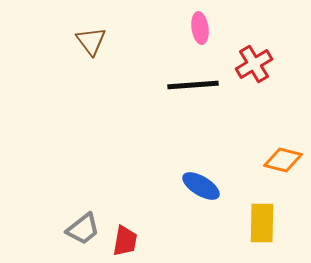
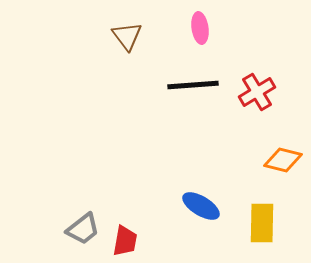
brown triangle: moved 36 px right, 5 px up
red cross: moved 3 px right, 28 px down
blue ellipse: moved 20 px down
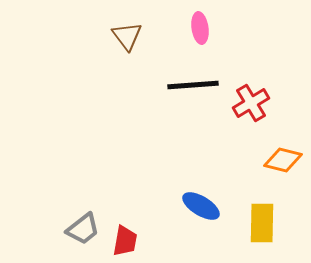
red cross: moved 6 px left, 11 px down
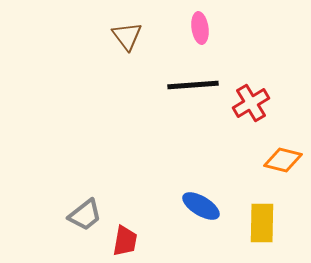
gray trapezoid: moved 2 px right, 14 px up
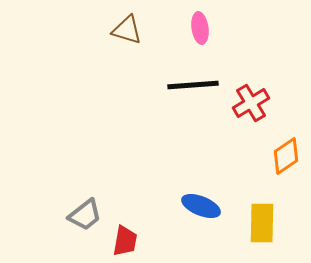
brown triangle: moved 6 px up; rotated 36 degrees counterclockwise
orange diamond: moved 3 px right, 4 px up; rotated 48 degrees counterclockwise
blue ellipse: rotated 9 degrees counterclockwise
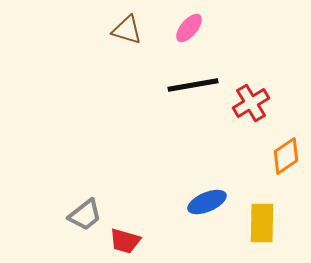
pink ellipse: moved 11 px left; rotated 48 degrees clockwise
black line: rotated 6 degrees counterclockwise
blue ellipse: moved 6 px right, 4 px up; rotated 45 degrees counterclockwise
red trapezoid: rotated 96 degrees clockwise
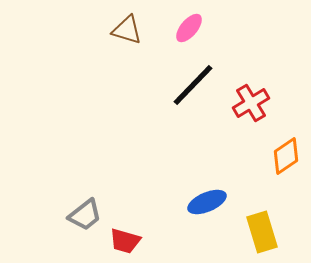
black line: rotated 36 degrees counterclockwise
yellow rectangle: moved 9 px down; rotated 18 degrees counterclockwise
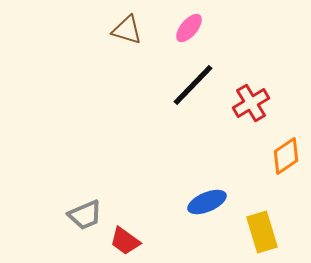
gray trapezoid: rotated 15 degrees clockwise
red trapezoid: rotated 20 degrees clockwise
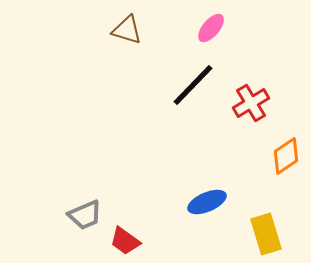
pink ellipse: moved 22 px right
yellow rectangle: moved 4 px right, 2 px down
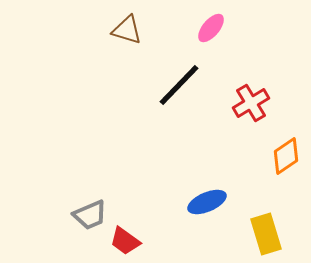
black line: moved 14 px left
gray trapezoid: moved 5 px right
